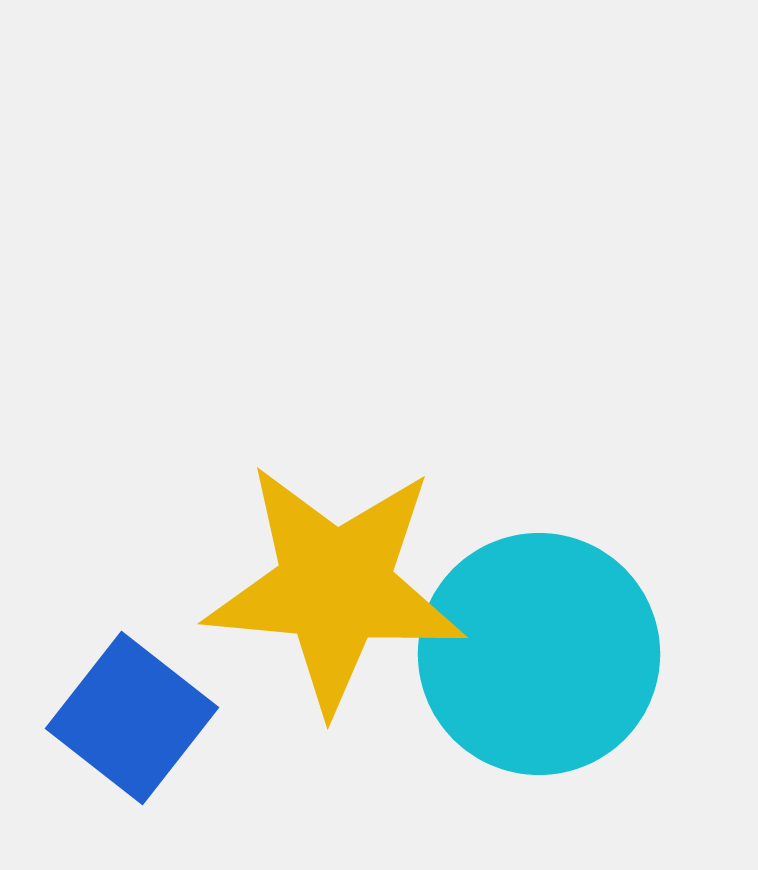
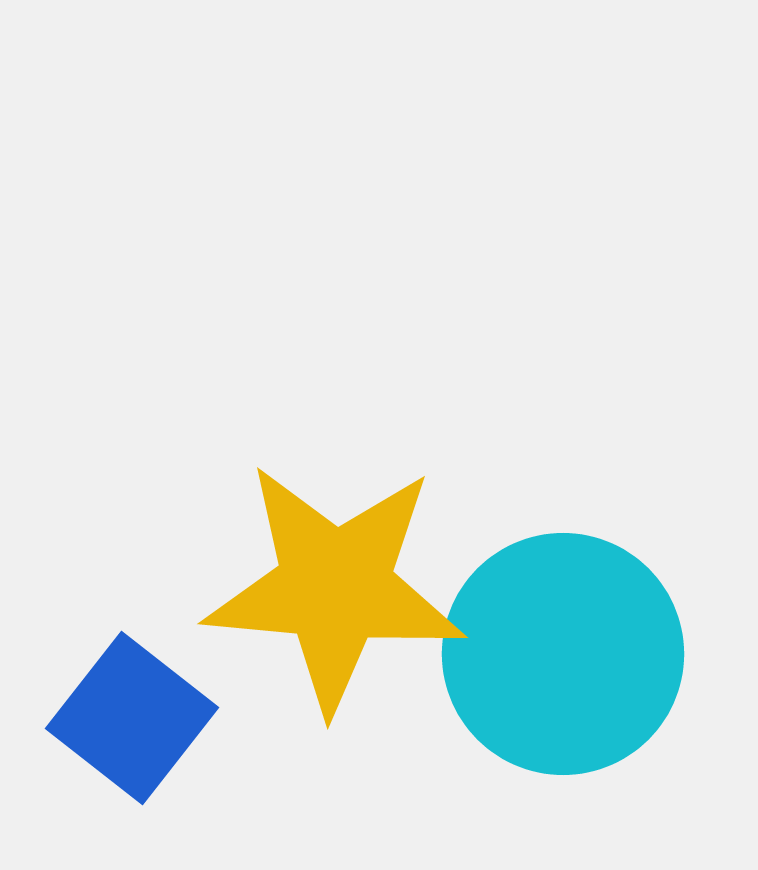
cyan circle: moved 24 px right
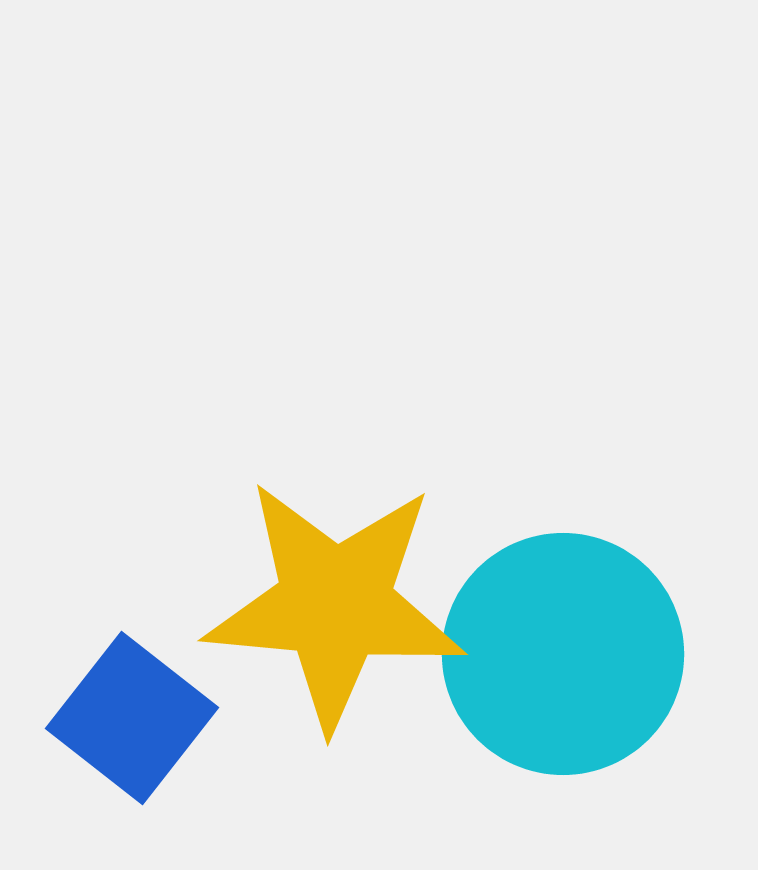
yellow star: moved 17 px down
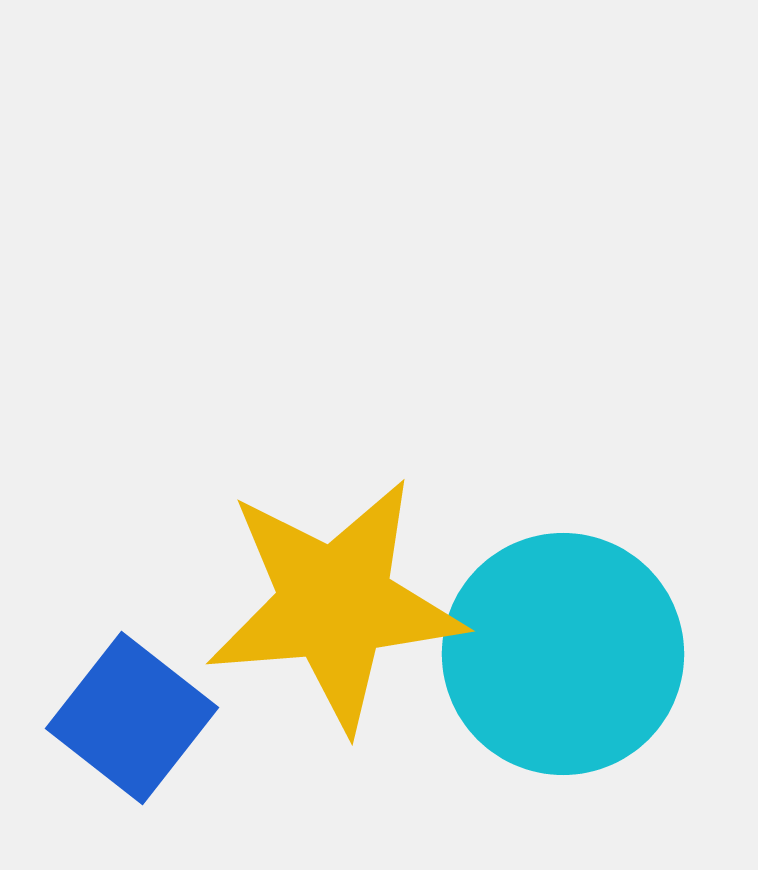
yellow star: rotated 10 degrees counterclockwise
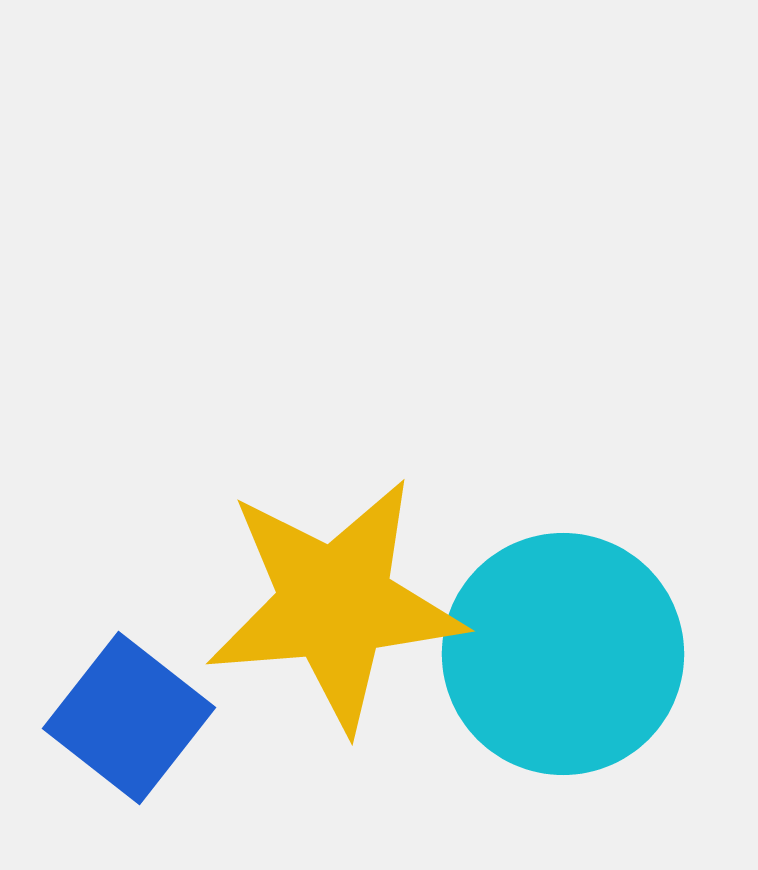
blue square: moved 3 px left
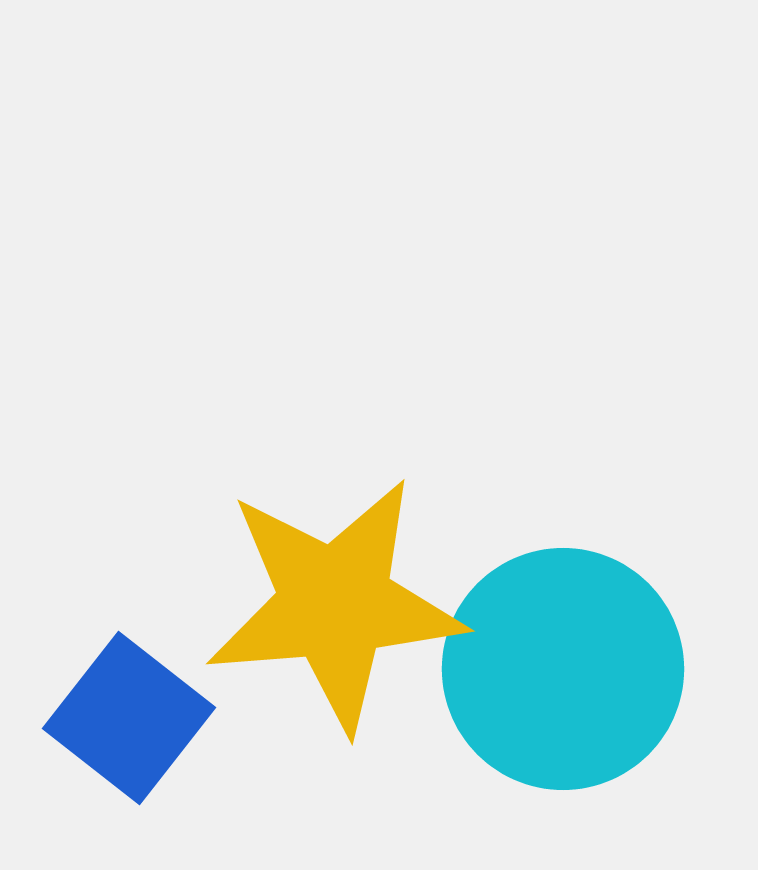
cyan circle: moved 15 px down
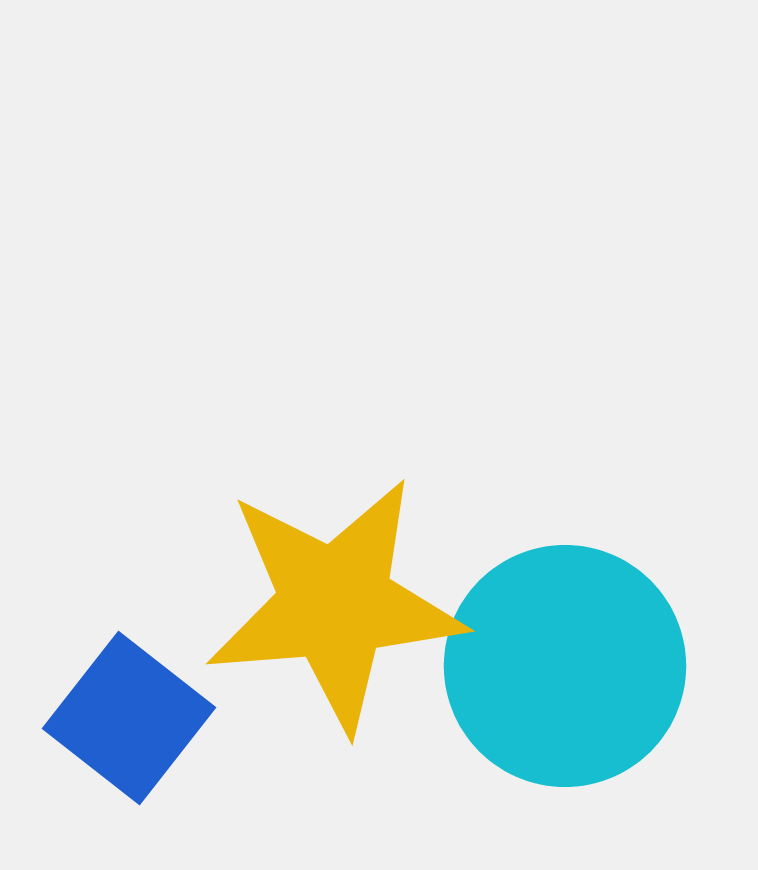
cyan circle: moved 2 px right, 3 px up
